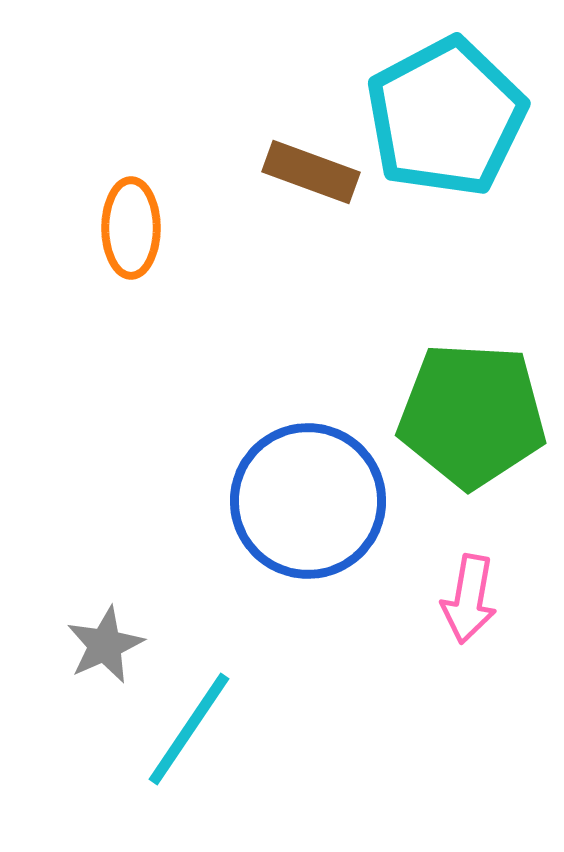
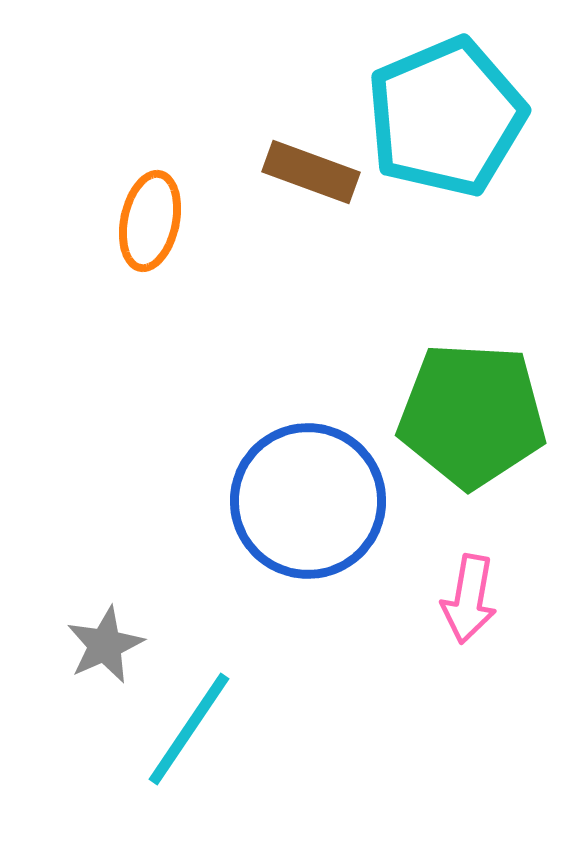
cyan pentagon: rotated 5 degrees clockwise
orange ellipse: moved 19 px right, 7 px up; rotated 12 degrees clockwise
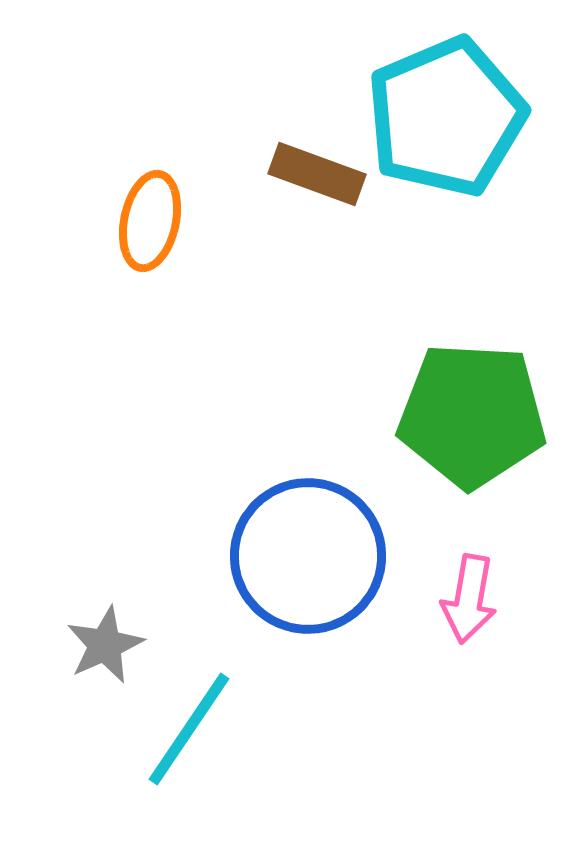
brown rectangle: moved 6 px right, 2 px down
blue circle: moved 55 px down
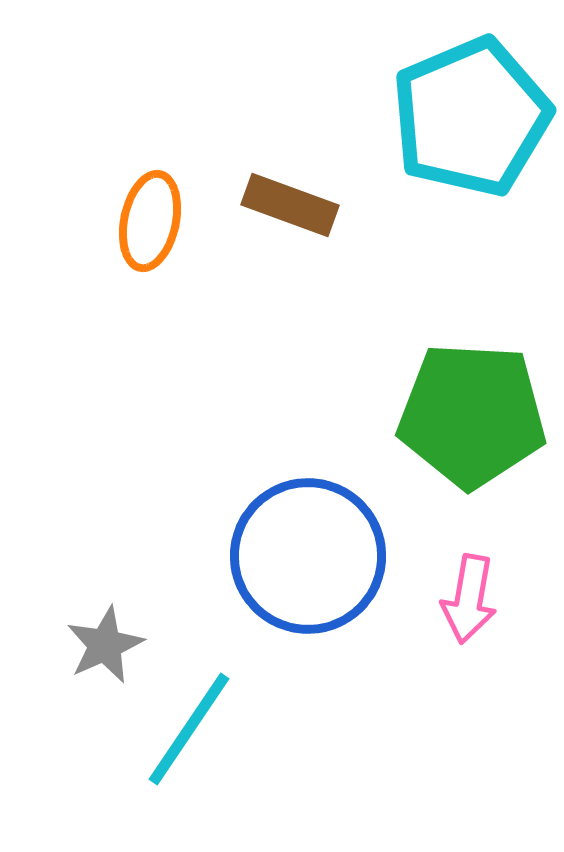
cyan pentagon: moved 25 px right
brown rectangle: moved 27 px left, 31 px down
